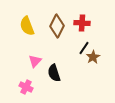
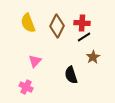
yellow semicircle: moved 1 px right, 3 px up
black line: moved 11 px up; rotated 24 degrees clockwise
black semicircle: moved 17 px right, 2 px down
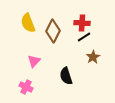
brown diamond: moved 4 px left, 5 px down
pink triangle: moved 1 px left
black semicircle: moved 5 px left, 1 px down
